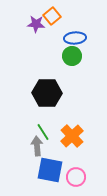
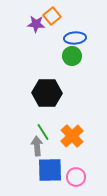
blue square: rotated 12 degrees counterclockwise
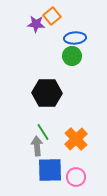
orange cross: moved 4 px right, 3 px down
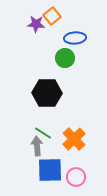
green circle: moved 7 px left, 2 px down
green line: moved 1 px down; rotated 24 degrees counterclockwise
orange cross: moved 2 px left
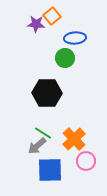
gray arrow: rotated 126 degrees counterclockwise
pink circle: moved 10 px right, 16 px up
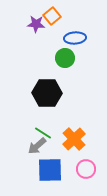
pink circle: moved 8 px down
